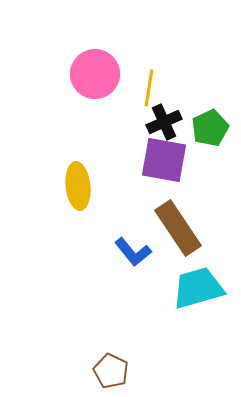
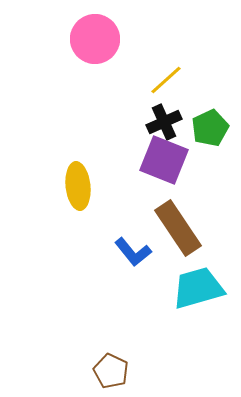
pink circle: moved 35 px up
yellow line: moved 17 px right, 8 px up; rotated 39 degrees clockwise
purple square: rotated 12 degrees clockwise
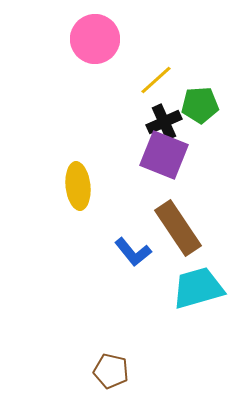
yellow line: moved 10 px left
green pentagon: moved 10 px left, 23 px up; rotated 21 degrees clockwise
purple square: moved 5 px up
brown pentagon: rotated 12 degrees counterclockwise
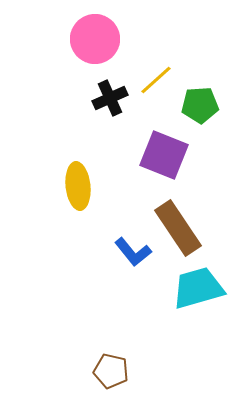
black cross: moved 54 px left, 24 px up
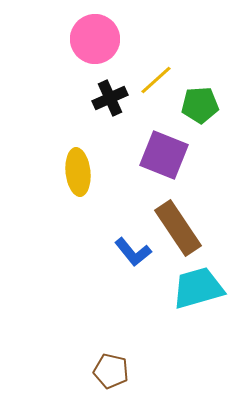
yellow ellipse: moved 14 px up
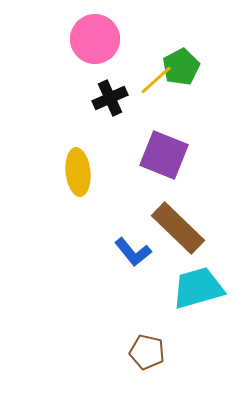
green pentagon: moved 19 px left, 38 px up; rotated 24 degrees counterclockwise
brown rectangle: rotated 12 degrees counterclockwise
brown pentagon: moved 36 px right, 19 px up
